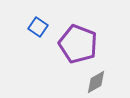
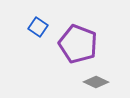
gray diamond: rotated 55 degrees clockwise
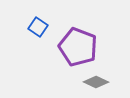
purple pentagon: moved 3 px down
